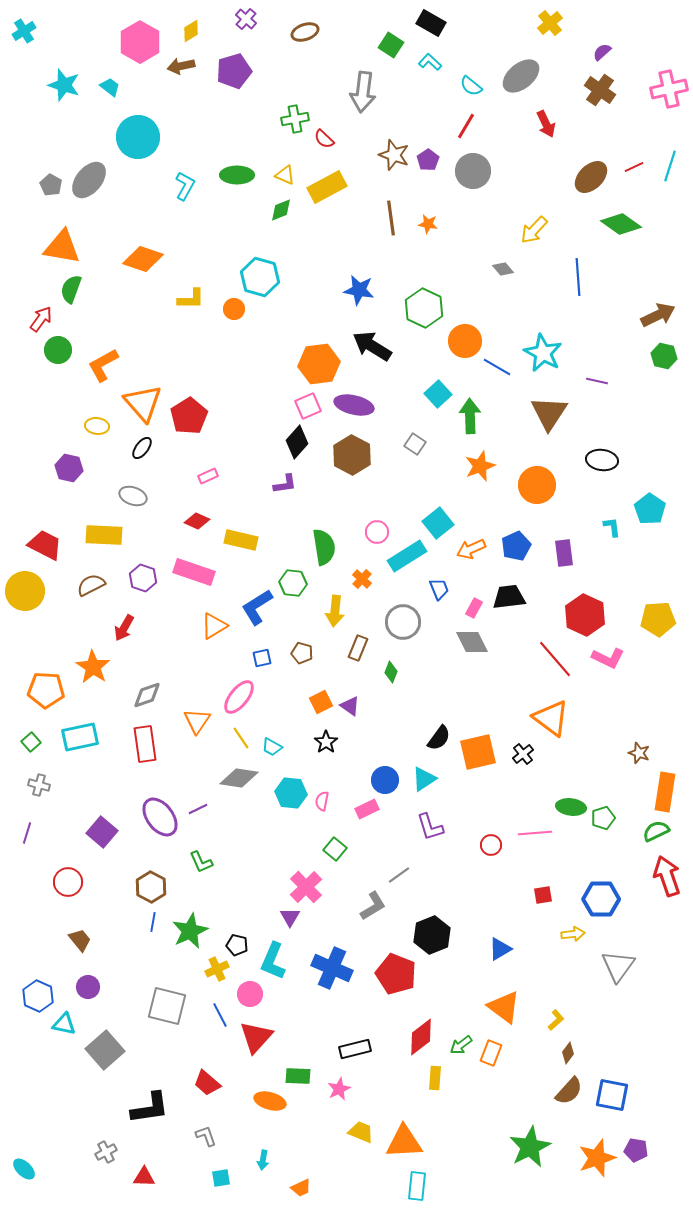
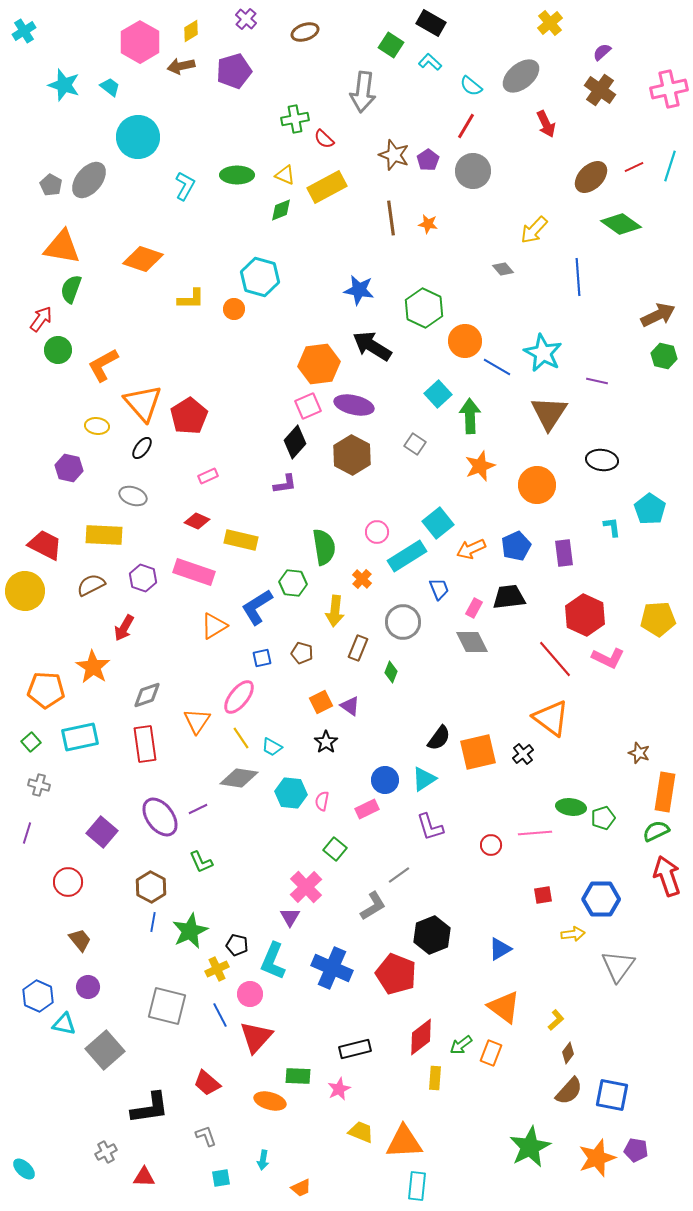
black diamond at (297, 442): moved 2 px left
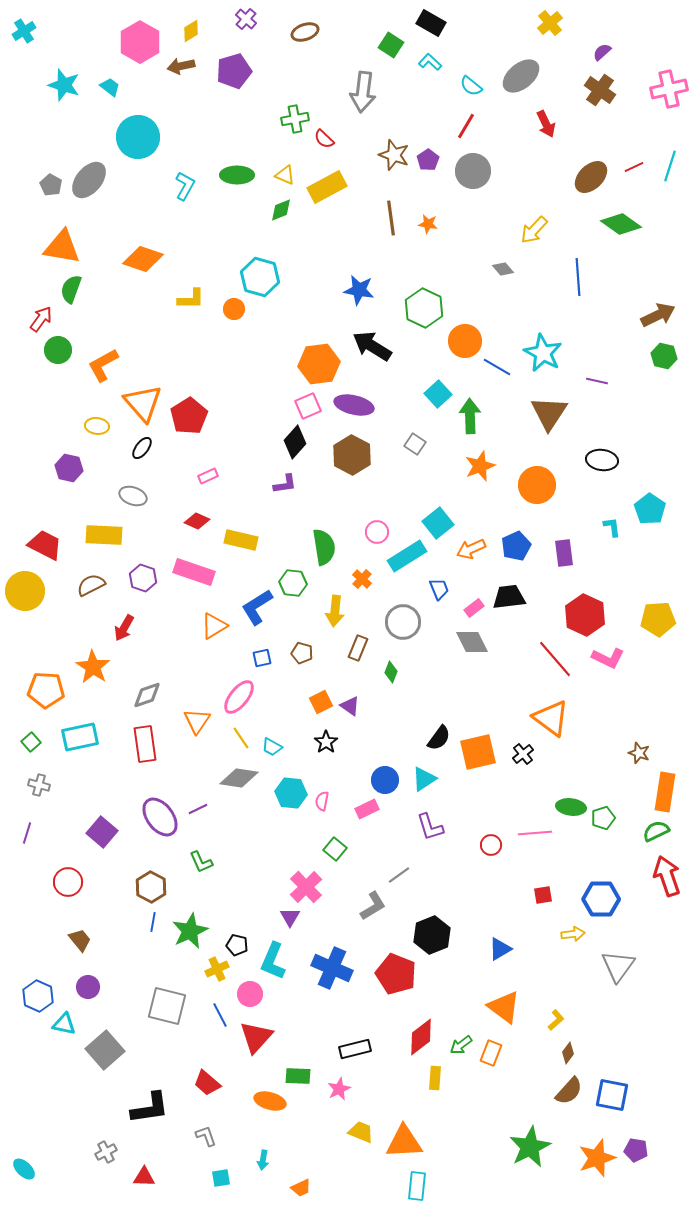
pink rectangle at (474, 608): rotated 24 degrees clockwise
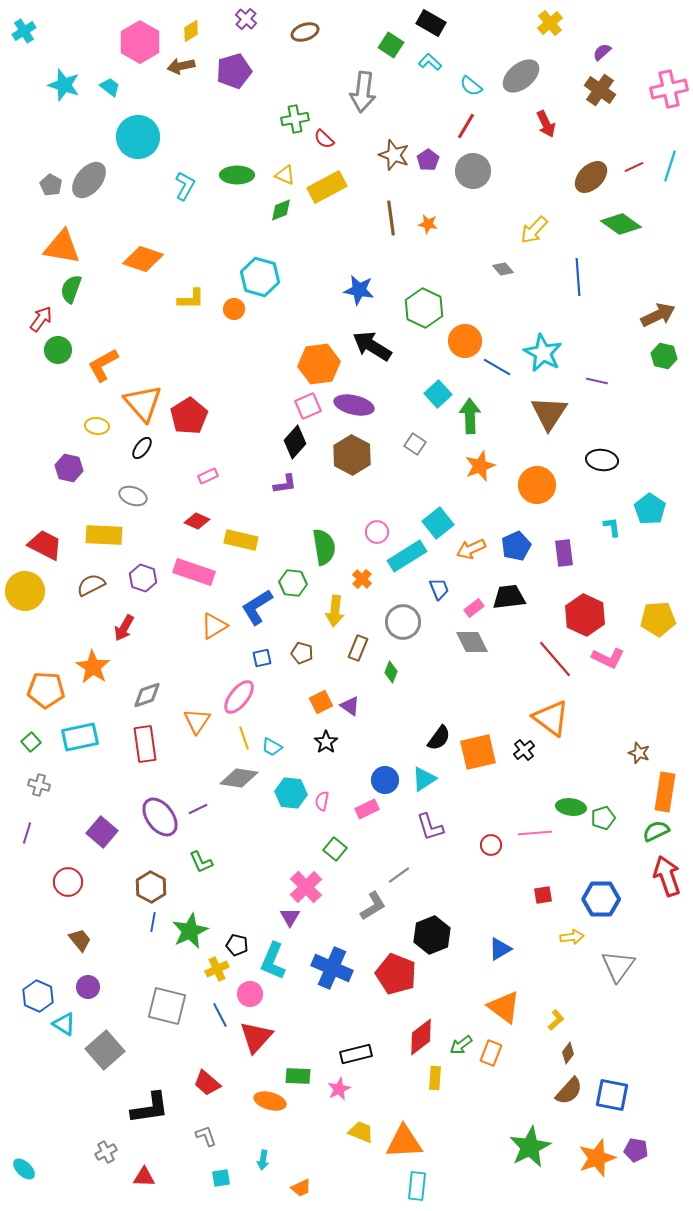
yellow line at (241, 738): moved 3 px right; rotated 15 degrees clockwise
black cross at (523, 754): moved 1 px right, 4 px up
yellow arrow at (573, 934): moved 1 px left, 3 px down
cyan triangle at (64, 1024): rotated 20 degrees clockwise
black rectangle at (355, 1049): moved 1 px right, 5 px down
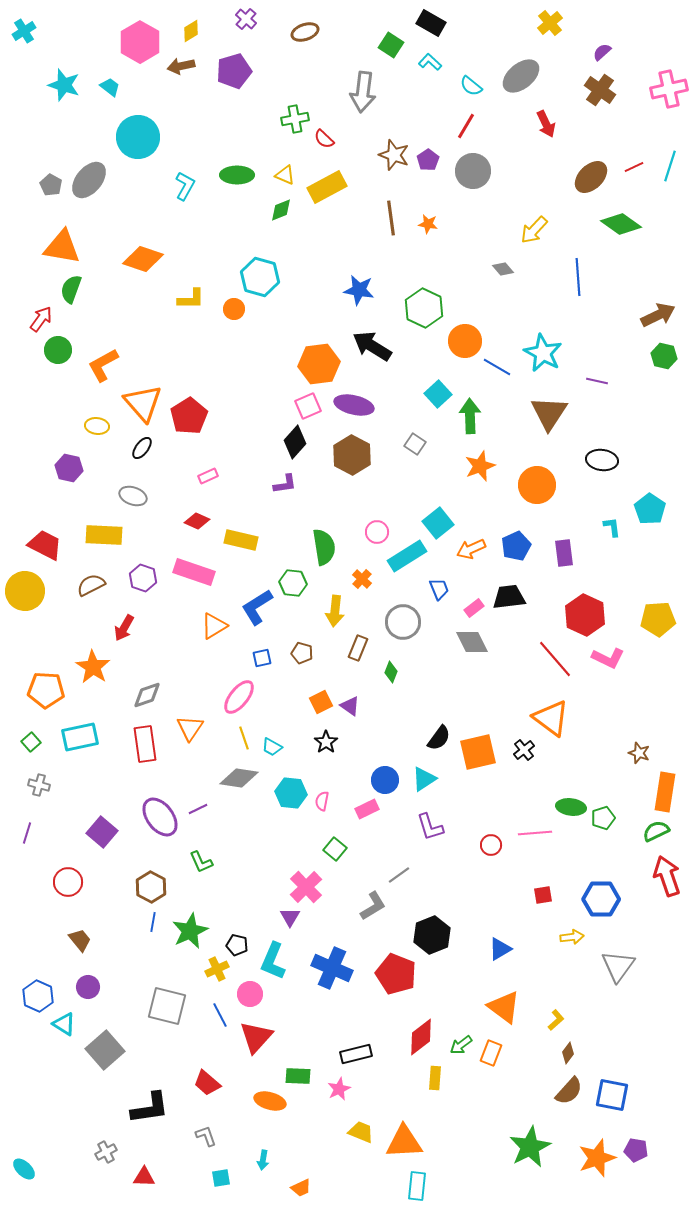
orange triangle at (197, 721): moved 7 px left, 7 px down
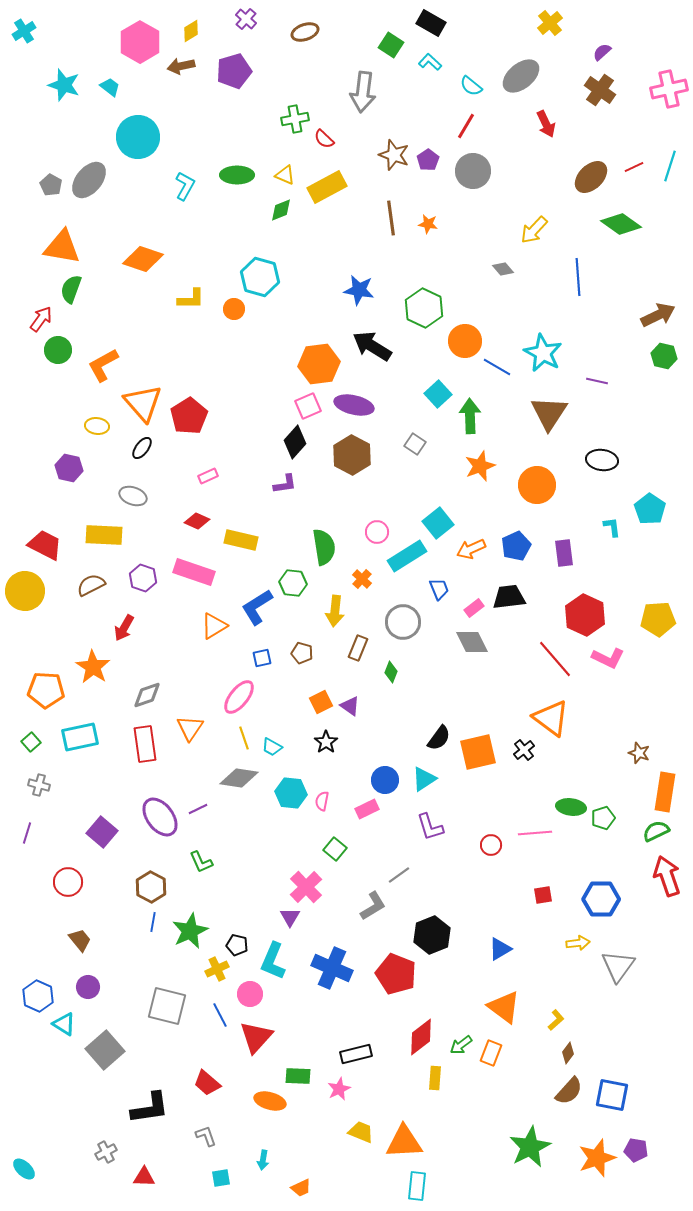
yellow arrow at (572, 937): moved 6 px right, 6 px down
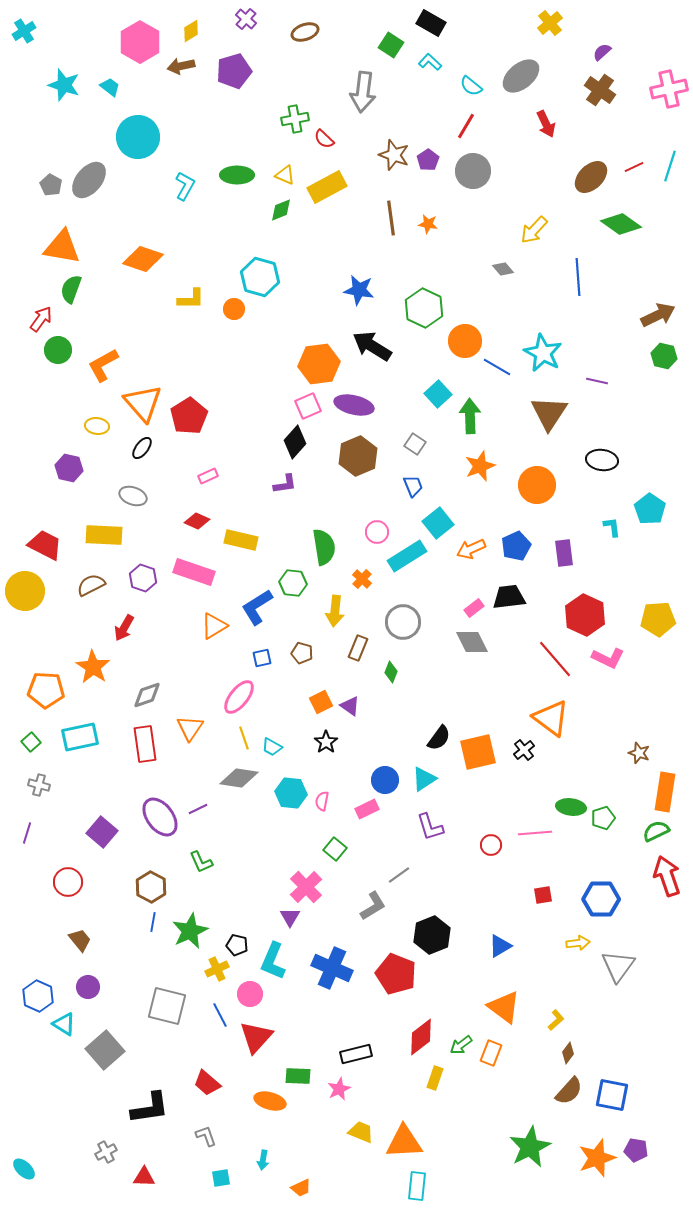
brown hexagon at (352, 455): moved 6 px right, 1 px down; rotated 9 degrees clockwise
blue trapezoid at (439, 589): moved 26 px left, 103 px up
blue triangle at (500, 949): moved 3 px up
yellow rectangle at (435, 1078): rotated 15 degrees clockwise
